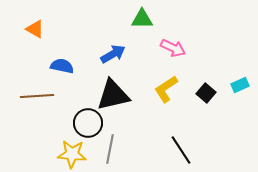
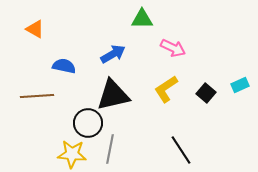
blue semicircle: moved 2 px right
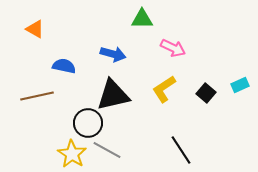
blue arrow: rotated 45 degrees clockwise
yellow L-shape: moved 2 px left
brown line: rotated 8 degrees counterclockwise
gray line: moved 3 px left, 1 px down; rotated 72 degrees counterclockwise
yellow star: rotated 28 degrees clockwise
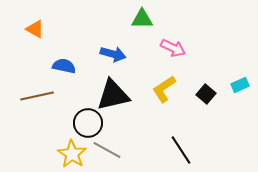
black square: moved 1 px down
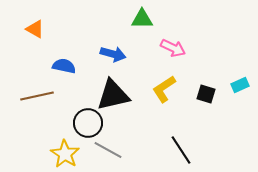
black square: rotated 24 degrees counterclockwise
gray line: moved 1 px right
yellow star: moved 7 px left
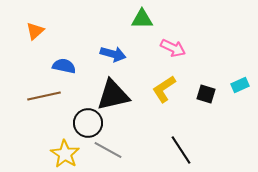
orange triangle: moved 2 px down; rotated 48 degrees clockwise
brown line: moved 7 px right
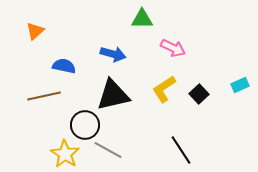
black square: moved 7 px left; rotated 30 degrees clockwise
black circle: moved 3 px left, 2 px down
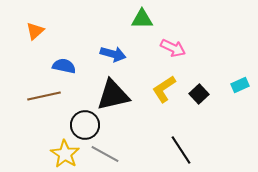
gray line: moved 3 px left, 4 px down
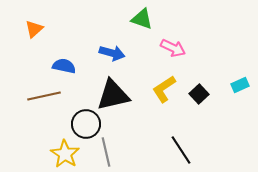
green triangle: rotated 20 degrees clockwise
orange triangle: moved 1 px left, 2 px up
blue arrow: moved 1 px left, 1 px up
black circle: moved 1 px right, 1 px up
gray line: moved 1 px right, 2 px up; rotated 48 degrees clockwise
